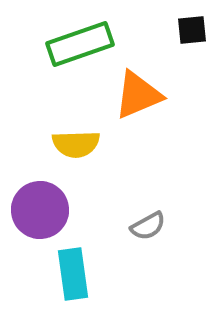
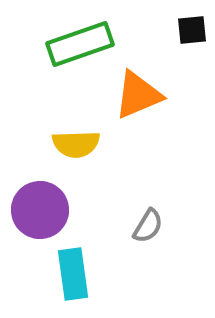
gray semicircle: rotated 30 degrees counterclockwise
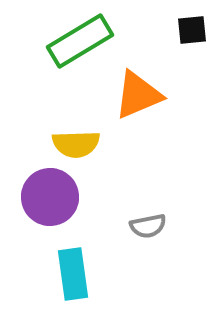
green rectangle: moved 3 px up; rotated 12 degrees counterclockwise
purple circle: moved 10 px right, 13 px up
gray semicircle: rotated 48 degrees clockwise
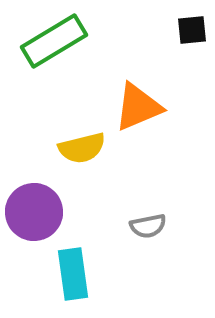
green rectangle: moved 26 px left
orange triangle: moved 12 px down
yellow semicircle: moved 6 px right, 4 px down; rotated 12 degrees counterclockwise
purple circle: moved 16 px left, 15 px down
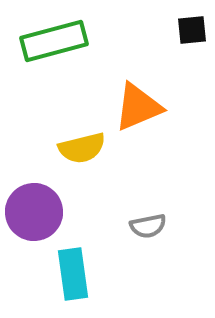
green rectangle: rotated 16 degrees clockwise
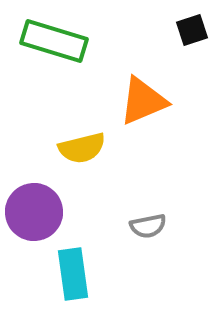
black square: rotated 12 degrees counterclockwise
green rectangle: rotated 32 degrees clockwise
orange triangle: moved 5 px right, 6 px up
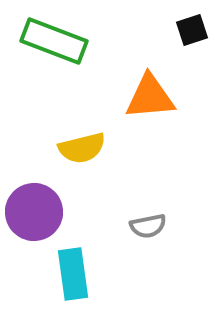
green rectangle: rotated 4 degrees clockwise
orange triangle: moved 7 px right, 4 px up; rotated 18 degrees clockwise
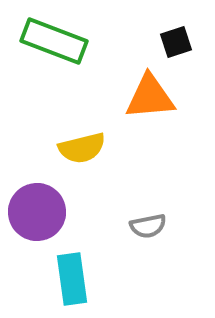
black square: moved 16 px left, 12 px down
purple circle: moved 3 px right
cyan rectangle: moved 1 px left, 5 px down
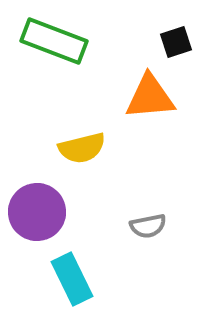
cyan rectangle: rotated 18 degrees counterclockwise
